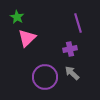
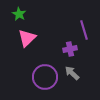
green star: moved 2 px right, 3 px up
purple line: moved 6 px right, 7 px down
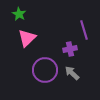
purple circle: moved 7 px up
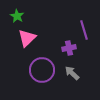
green star: moved 2 px left, 2 px down
purple cross: moved 1 px left, 1 px up
purple circle: moved 3 px left
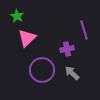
purple cross: moved 2 px left, 1 px down
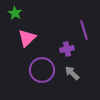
green star: moved 2 px left, 3 px up
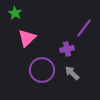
purple line: moved 2 px up; rotated 54 degrees clockwise
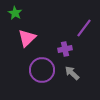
purple cross: moved 2 px left
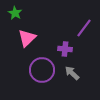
purple cross: rotated 16 degrees clockwise
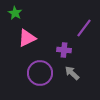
pink triangle: rotated 18 degrees clockwise
purple cross: moved 1 px left, 1 px down
purple circle: moved 2 px left, 3 px down
